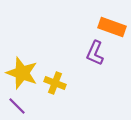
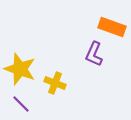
purple L-shape: moved 1 px left, 1 px down
yellow star: moved 2 px left, 4 px up
purple line: moved 4 px right, 2 px up
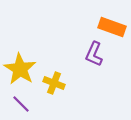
yellow star: rotated 12 degrees clockwise
yellow cross: moved 1 px left
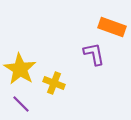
purple L-shape: rotated 145 degrees clockwise
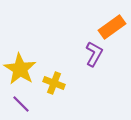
orange rectangle: rotated 56 degrees counterclockwise
purple L-shape: rotated 40 degrees clockwise
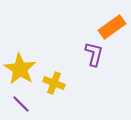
purple L-shape: rotated 15 degrees counterclockwise
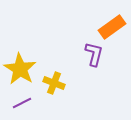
purple line: moved 1 px right, 1 px up; rotated 72 degrees counterclockwise
